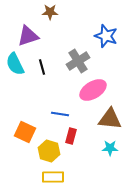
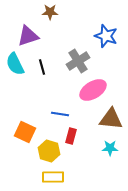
brown triangle: moved 1 px right
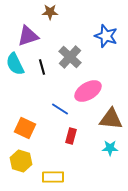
gray cross: moved 8 px left, 4 px up; rotated 15 degrees counterclockwise
pink ellipse: moved 5 px left, 1 px down
blue line: moved 5 px up; rotated 24 degrees clockwise
orange square: moved 4 px up
yellow hexagon: moved 28 px left, 10 px down
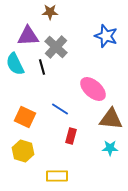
purple triangle: rotated 15 degrees clockwise
gray cross: moved 14 px left, 10 px up
pink ellipse: moved 5 px right, 2 px up; rotated 72 degrees clockwise
orange square: moved 11 px up
yellow hexagon: moved 2 px right, 10 px up
yellow rectangle: moved 4 px right, 1 px up
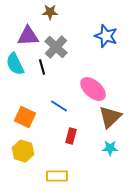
blue line: moved 1 px left, 3 px up
brown triangle: moved 1 px left, 2 px up; rotated 50 degrees counterclockwise
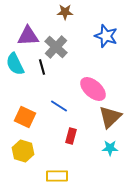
brown star: moved 15 px right
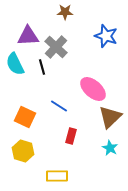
cyan star: rotated 28 degrees clockwise
